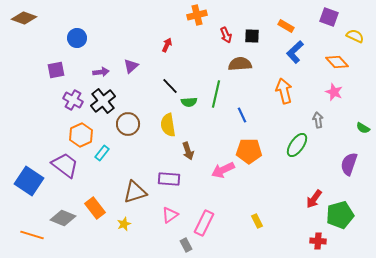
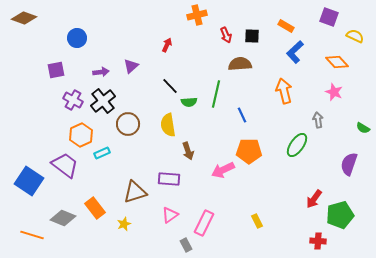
cyan rectangle at (102, 153): rotated 28 degrees clockwise
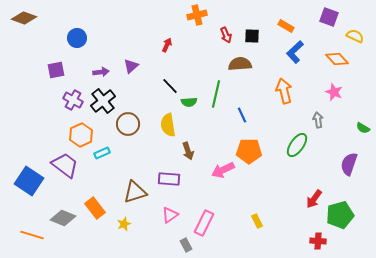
orange diamond at (337, 62): moved 3 px up
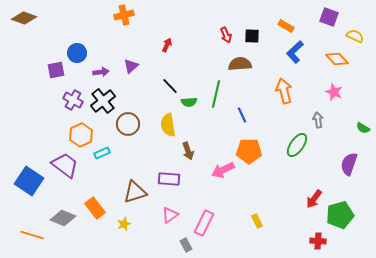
orange cross at (197, 15): moved 73 px left
blue circle at (77, 38): moved 15 px down
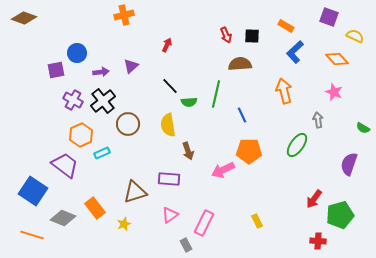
blue square at (29, 181): moved 4 px right, 10 px down
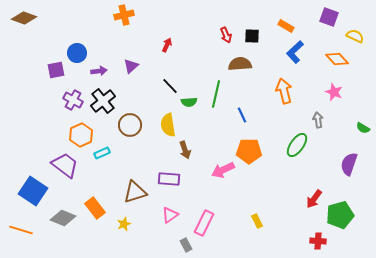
purple arrow at (101, 72): moved 2 px left, 1 px up
brown circle at (128, 124): moved 2 px right, 1 px down
brown arrow at (188, 151): moved 3 px left, 1 px up
orange line at (32, 235): moved 11 px left, 5 px up
